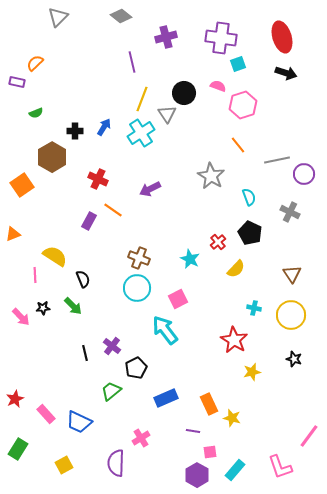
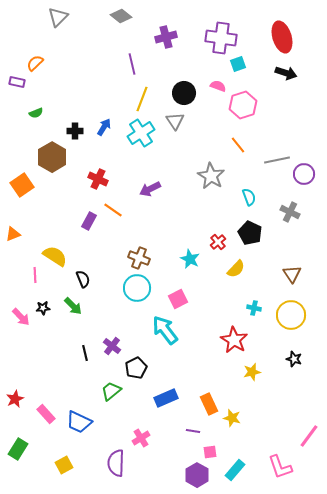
purple line at (132, 62): moved 2 px down
gray triangle at (167, 114): moved 8 px right, 7 px down
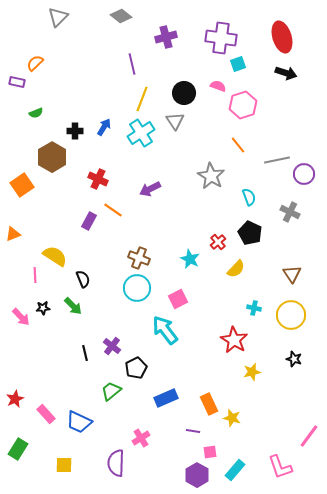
yellow square at (64, 465): rotated 30 degrees clockwise
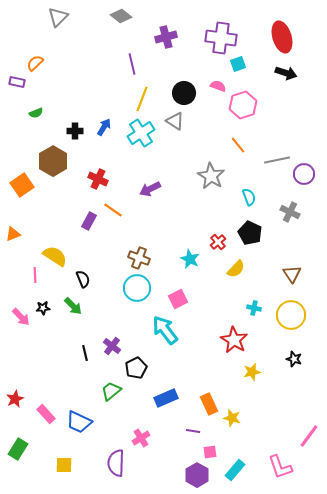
gray triangle at (175, 121): rotated 24 degrees counterclockwise
brown hexagon at (52, 157): moved 1 px right, 4 px down
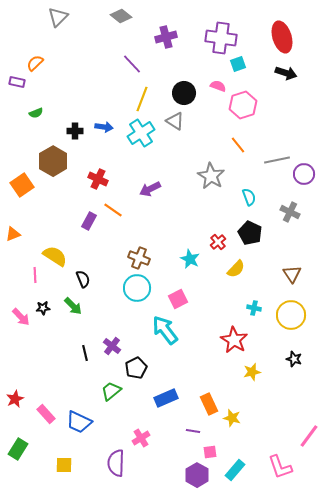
purple line at (132, 64): rotated 30 degrees counterclockwise
blue arrow at (104, 127): rotated 66 degrees clockwise
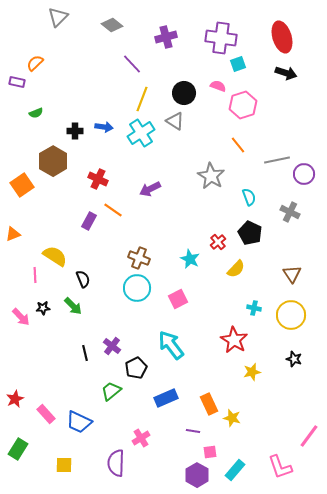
gray diamond at (121, 16): moved 9 px left, 9 px down
cyan arrow at (165, 330): moved 6 px right, 15 px down
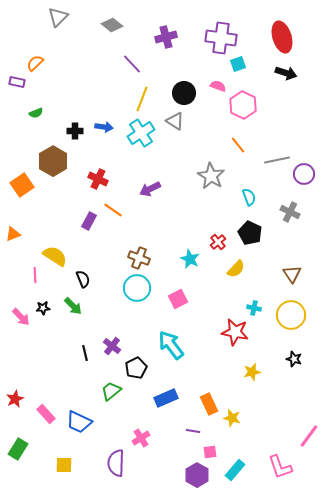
pink hexagon at (243, 105): rotated 16 degrees counterclockwise
red star at (234, 340): moved 1 px right, 8 px up; rotated 20 degrees counterclockwise
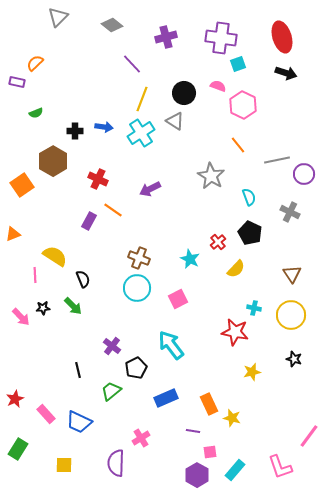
black line at (85, 353): moved 7 px left, 17 px down
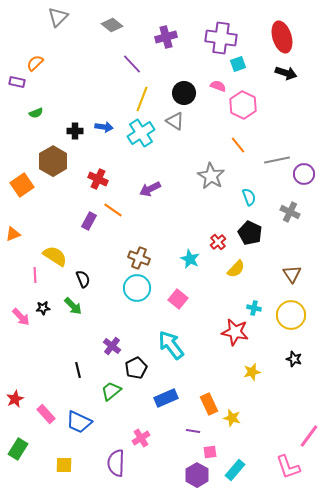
pink square at (178, 299): rotated 24 degrees counterclockwise
pink L-shape at (280, 467): moved 8 px right
